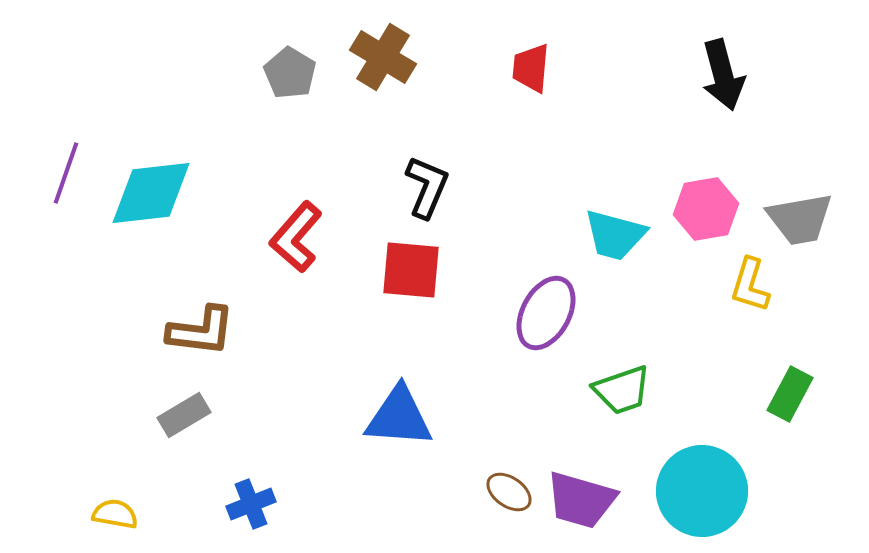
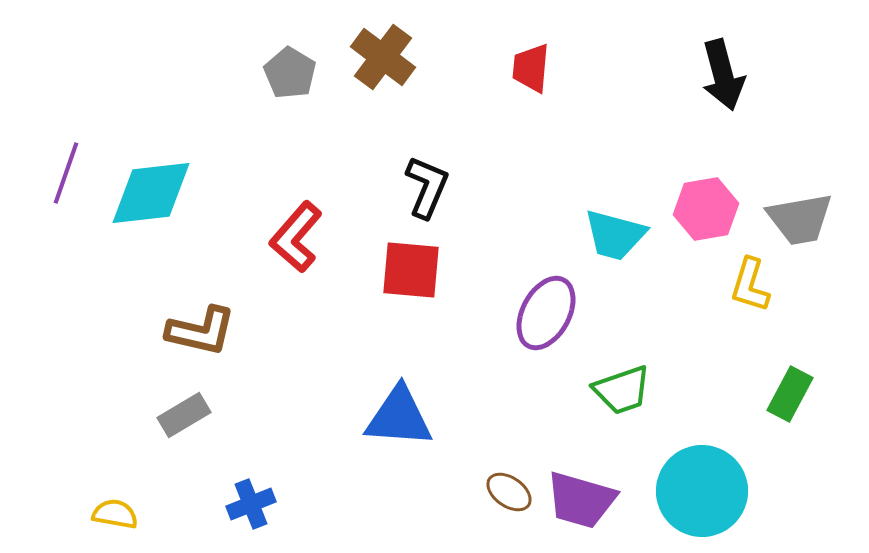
brown cross: rotated 6 degrees clockwise
brown L-shape: rotated 6 degrees clockwise
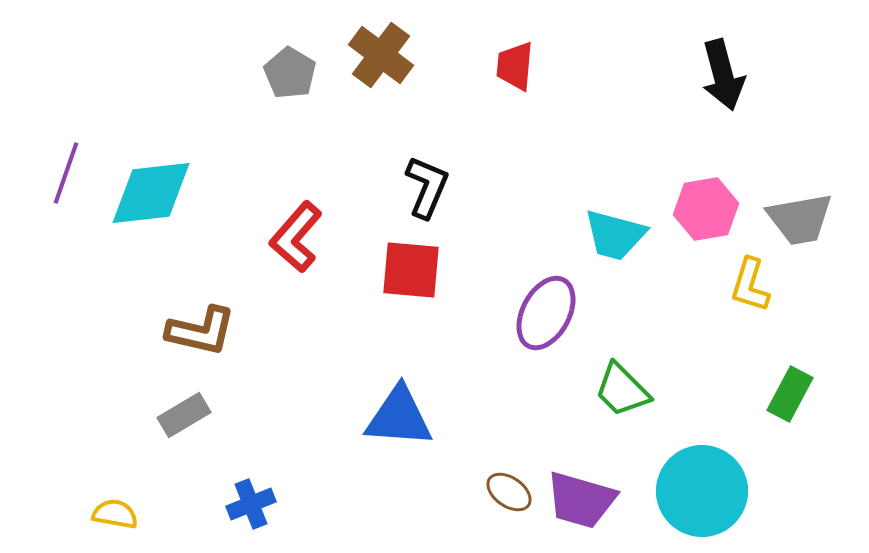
brown cross: moved 2 px left, 2 px up
red trapezoid: moved 16 px left, 2 px up
green trapezoid: rotated 64 degrees clockwise
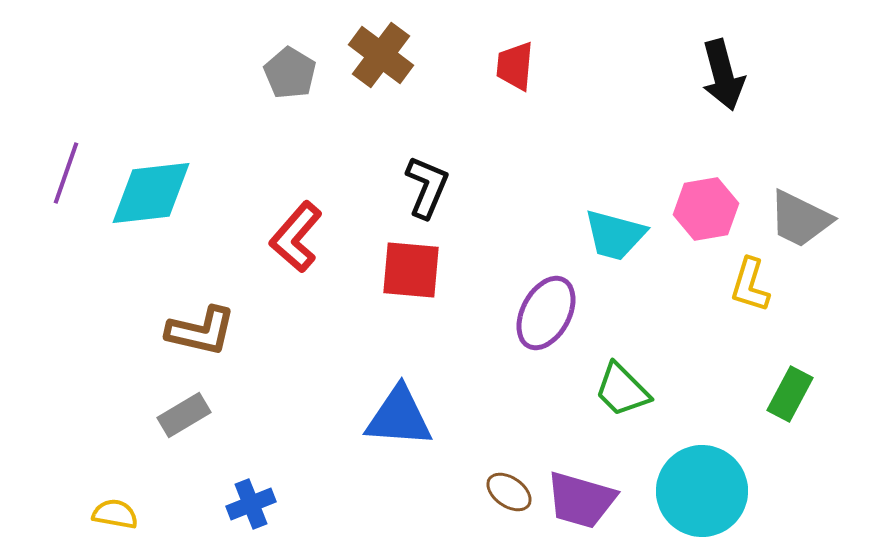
gray trapezoid: rotated 36 degrees clockwise
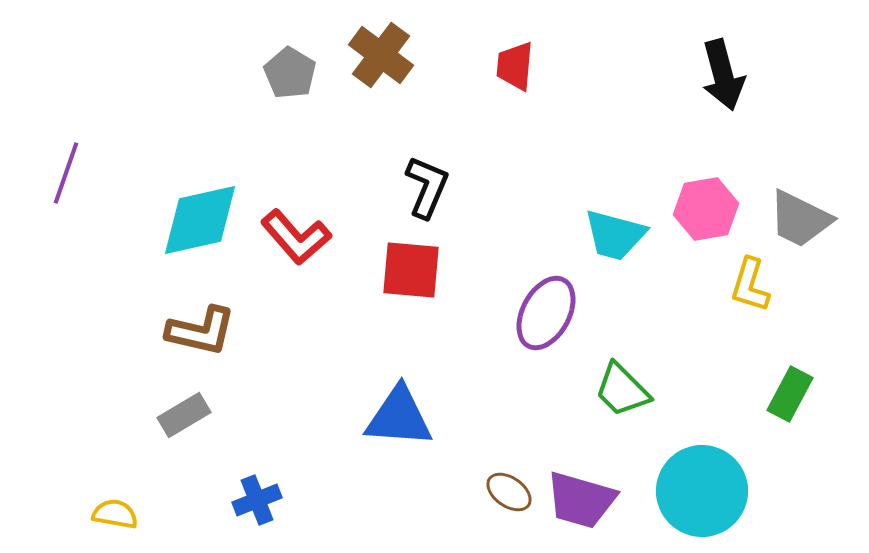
cyan diamond: moved 49 px right, 27 px down; rotated 6 degrees counterclockwise
red L-shape: rotated 82 degrees counterclockwise
blue cross: moved 6 px right, 4 px up
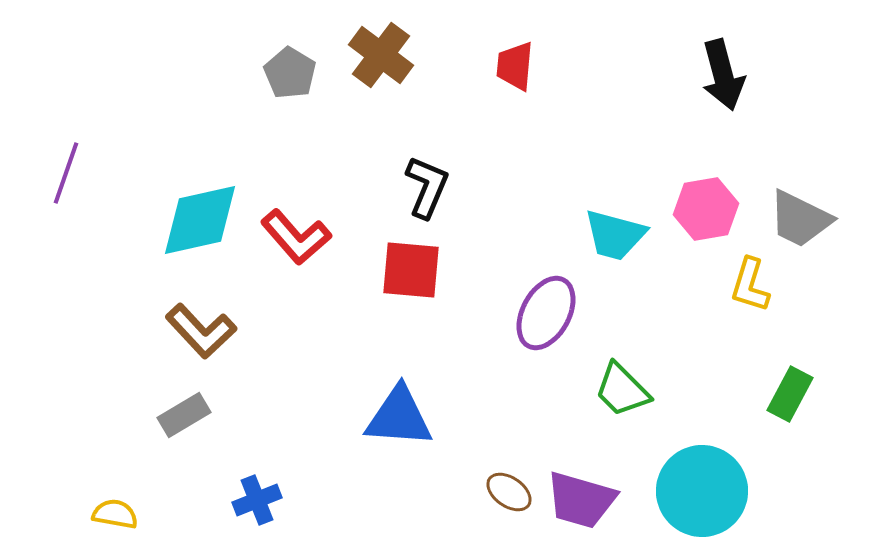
brown L-shape: rotated 34 degrees clockwise
